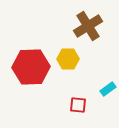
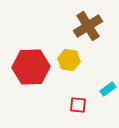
yellow hexagon: moved 1 px right, 1 px down; rotated 10 degrees clockwise
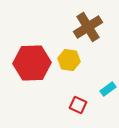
brown cross: moved 1 px down
red hexagon: moved 1 px right, 4 px up
red square: rotated 18 degrees clockwise
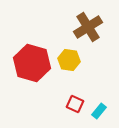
red hexagon: rotated 18 degrees clockwise
cyan rectangle: moved 9 px left, 22 px down; rotated 14 degrees counterclockwise
red square: moved 3 px left, 1 px up
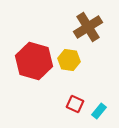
red hexagon: moved 2 px right, 2 px up
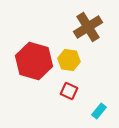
red square: moved 6 px left, 13 px up
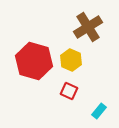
yellow hexagon: moved 2 px right; rotated 15 degrees clockwise
